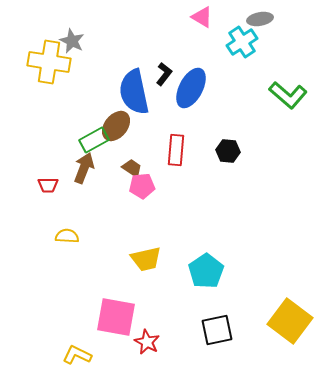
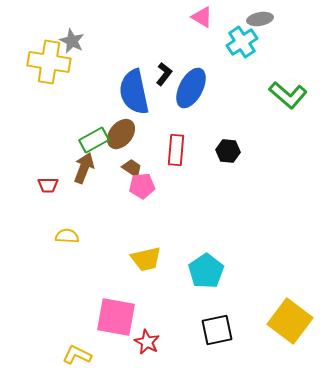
brown ellipse: moved 5 px right, 8 px down
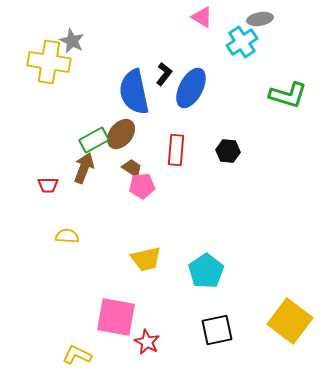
green L-shape: rotated 24 degrees counterclockwise
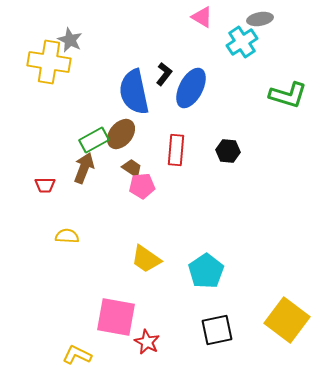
gray star: moved 2 px left, 1 px up
red trapezoid: moved 3 px left
yellow trapezoid: rotated 48 degrees clockwise
yellow square: moved 3 px left, 1 px up
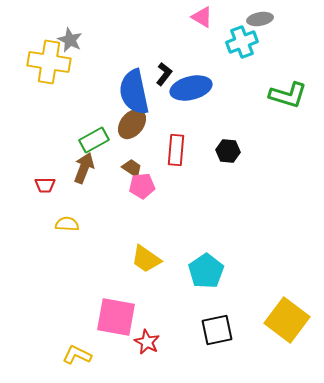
cyan cross: rotated 12 degrees clockwise
blue ellipse: rotated 48 degrees clockwise
brown ellipse: moved 11 px right, 10 px up
yellow semicircle: moved 12 px up
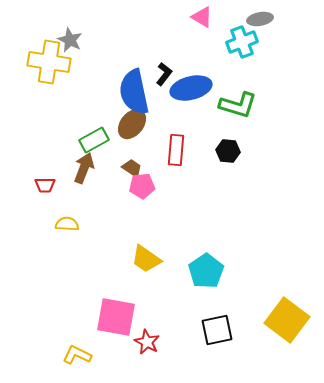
green L-shape: moved 50 px left, 10 px down
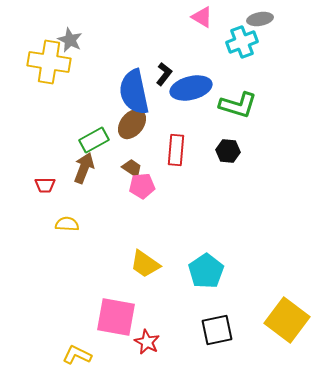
yellow trapezoid: moved 1 px left, 5 px down
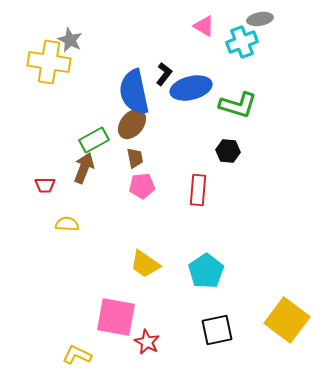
pink triangle: moved 2 px right, 9 px down
red rectangle: moved 22 px right, 40 px down
brown trapezoid: moved 3 px right, 10 px up; rotated 45 degrees clockwise
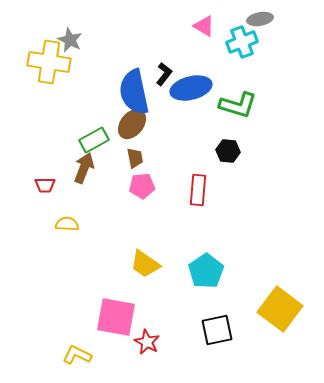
yellow square: moved 7 px left, 11 px up
